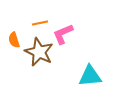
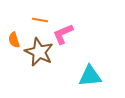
orange line: moved 3 px up; rotated 21 degrees clockwise
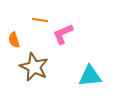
brown star: moved 5 px left, 15 px down
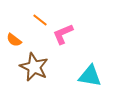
orange line: rotated 28 degrees clockwise
orange semicircle: rotated 35 degrees counterclockwise
cyan triangle: rotated 15 degrees clockwise
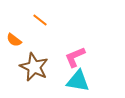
pink L-shape: moved 12 px right, 23 px down
cyan triangle: moved 12 px left, 5 px down
